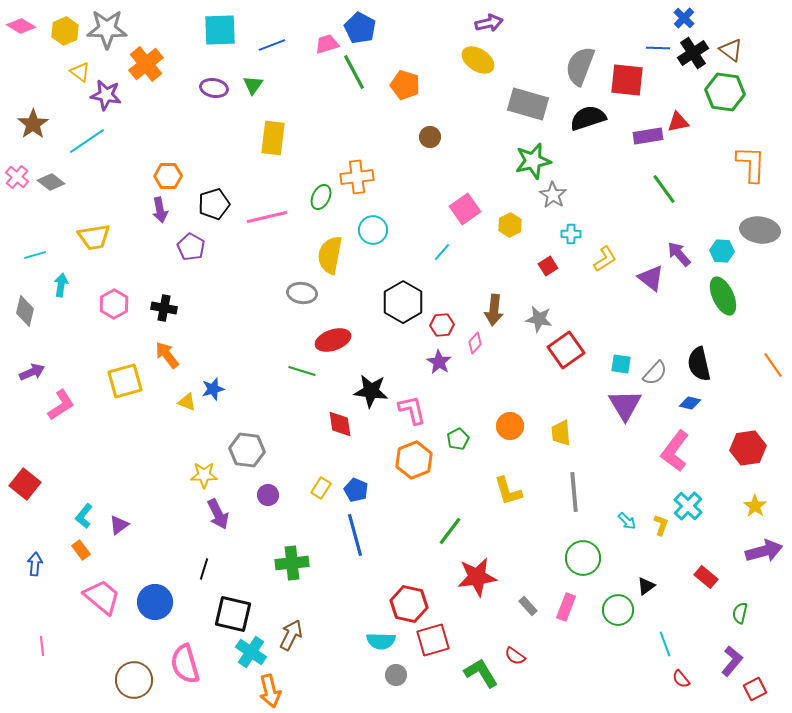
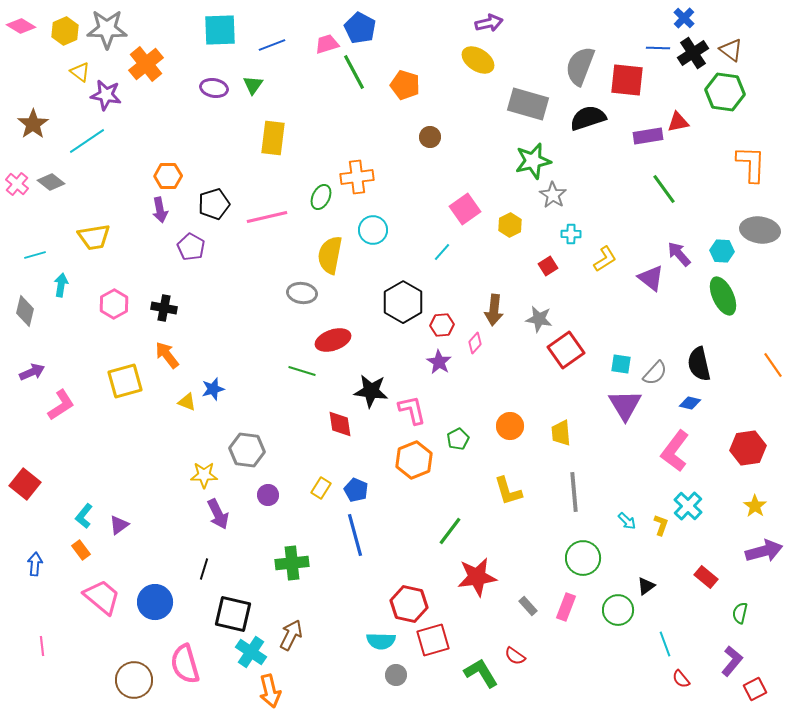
pink cross at (17, 177): moved 7 px down
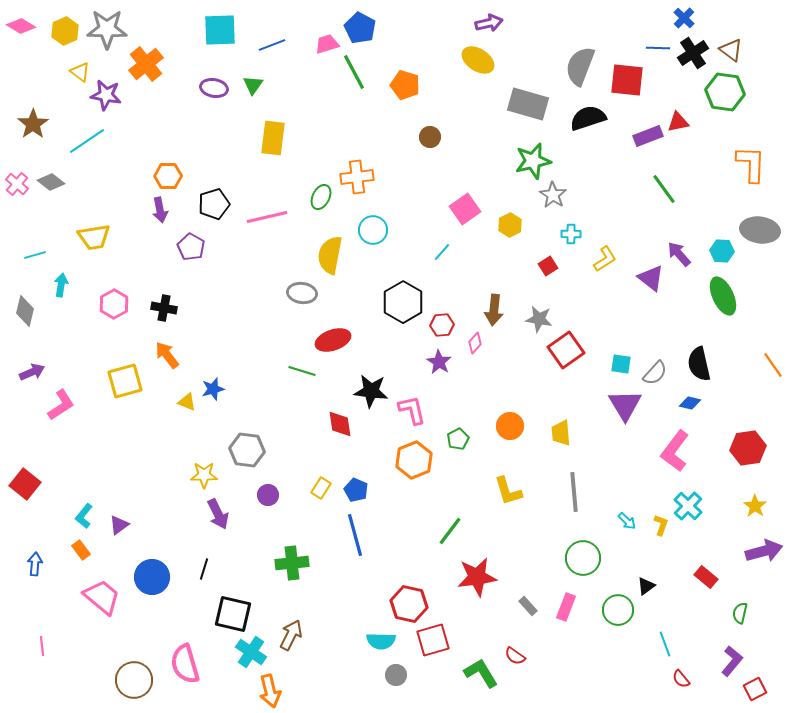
purple rectangle at (648, 136): rotated 12 degrees counterclockwise
blue circle at (155, 602): moved 3 px left, 25 px up
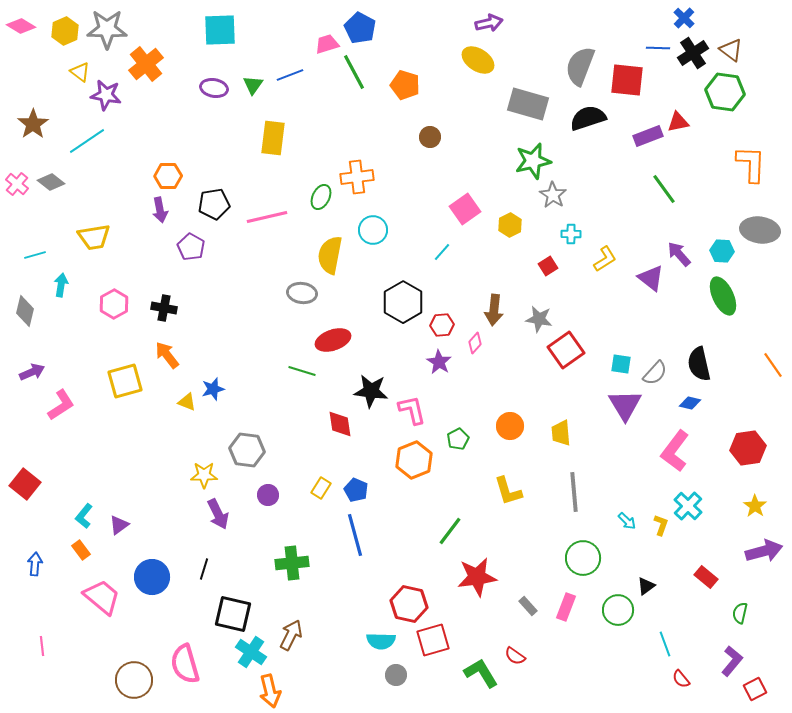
blue line at (272, 45): moved 18 px right, 30 px down
black pentagon at (214, 204): rotated 8 degrees clockwise
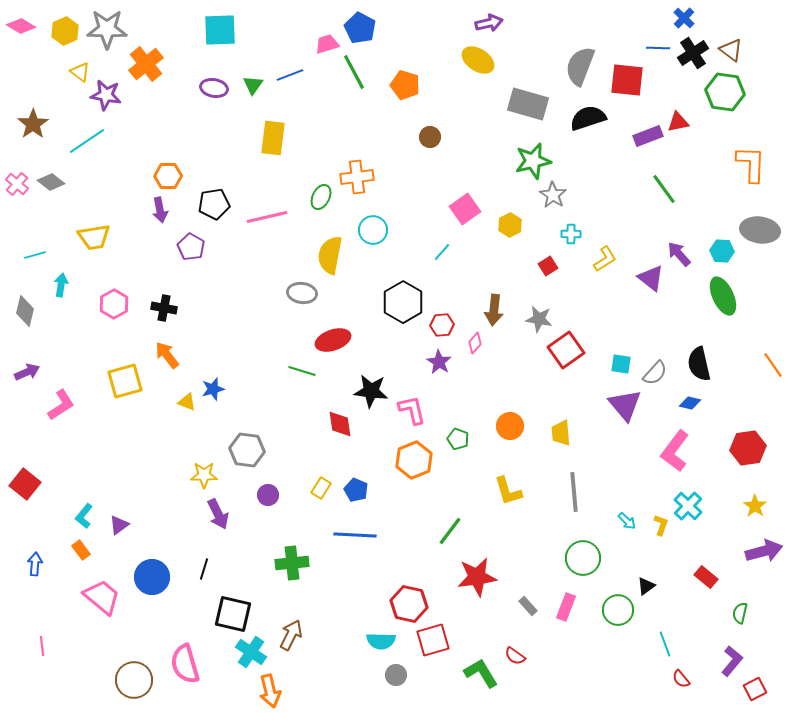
purple arrow at (32, 372): moved 5 px left
purple triangle at (625, 405): rotated 9 degrees counterclockwise
green pentagon at (458, 439): rotated 25 degrees counterclockwise
blue line at (355, 535): rotated 72 degrees counterclockwise
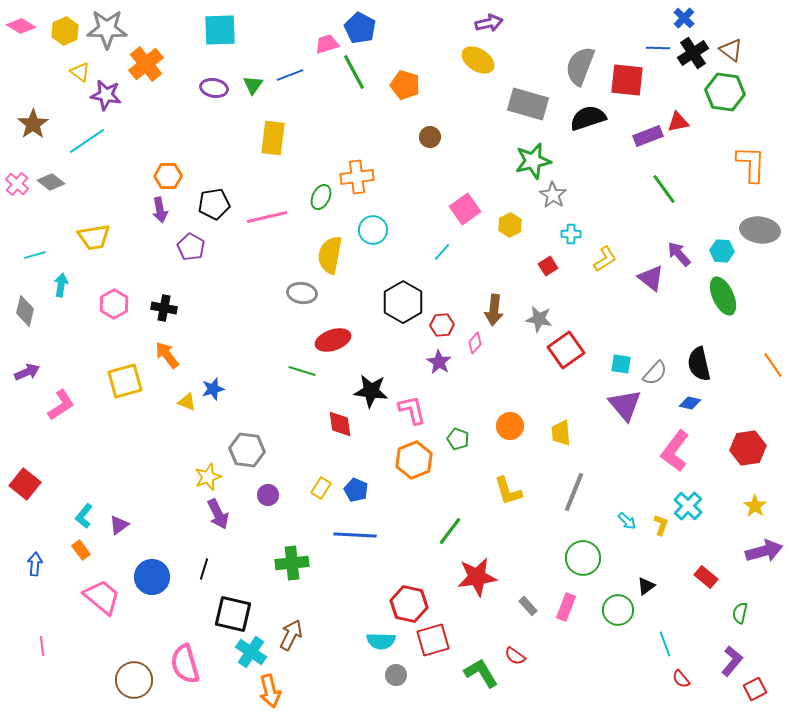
yellow star at (204, 475): moved 4 px right, 2 px down; rotated 20 degrees counterclockwise
gray line at (574, 492): rotated 27 degrees clockwise
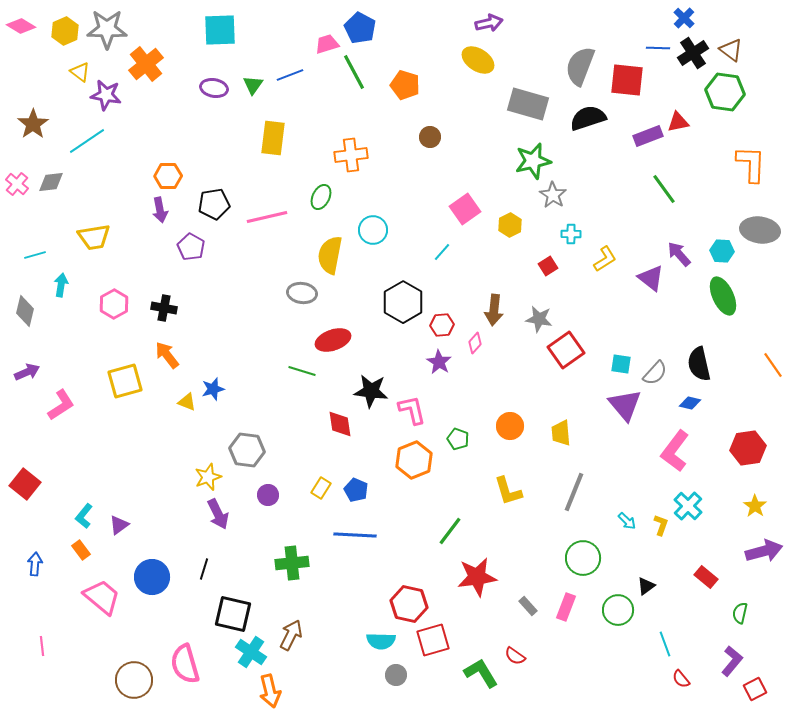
orange cross at (357, 177): moved 6 px left, 22 px up
gray diamond at (51, 182): rotated 44 degrees counterclockwise
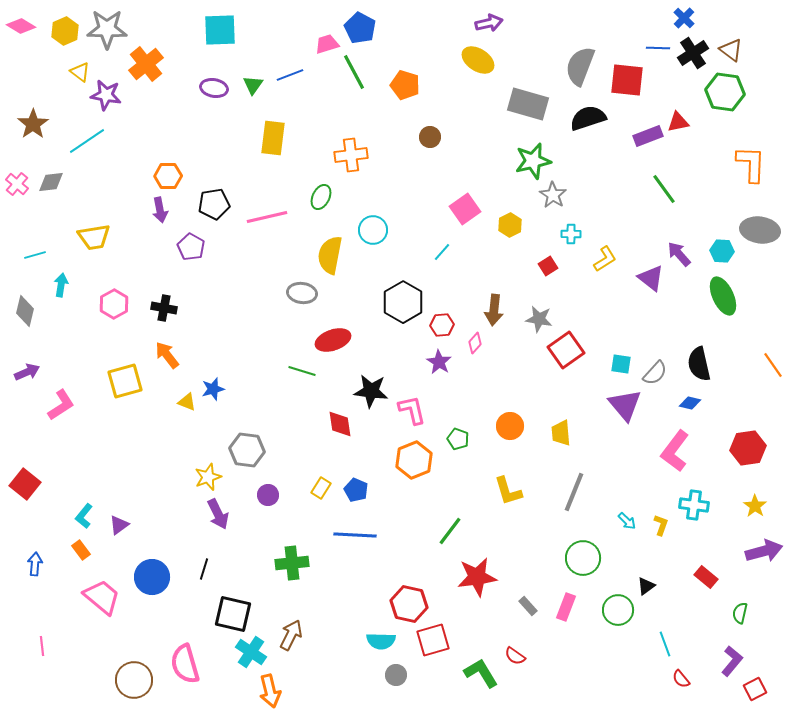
cyan cross at (688, 506): moved 6 px right, 1 px up; rotated 36 degrees counterclockwise
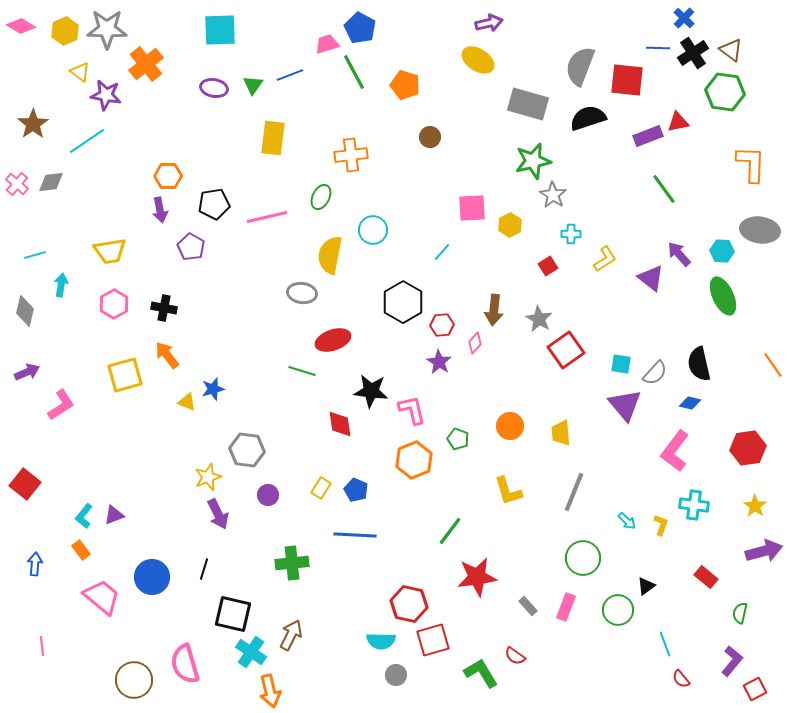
pink square at (465, 209): moved 7 px right, 1 px up; rotated 32 degrees clockwise
yellow trapezoid at (94, 237): moved 16 px right, 14 px down
gray star at (539, 319): rotated 20 degrees clockwise
yellow square at (125, 381): moved 6 px up
purple triangle at (119, 525): moved 5 px left, 10 px up; rotated 15 degrees clockwise
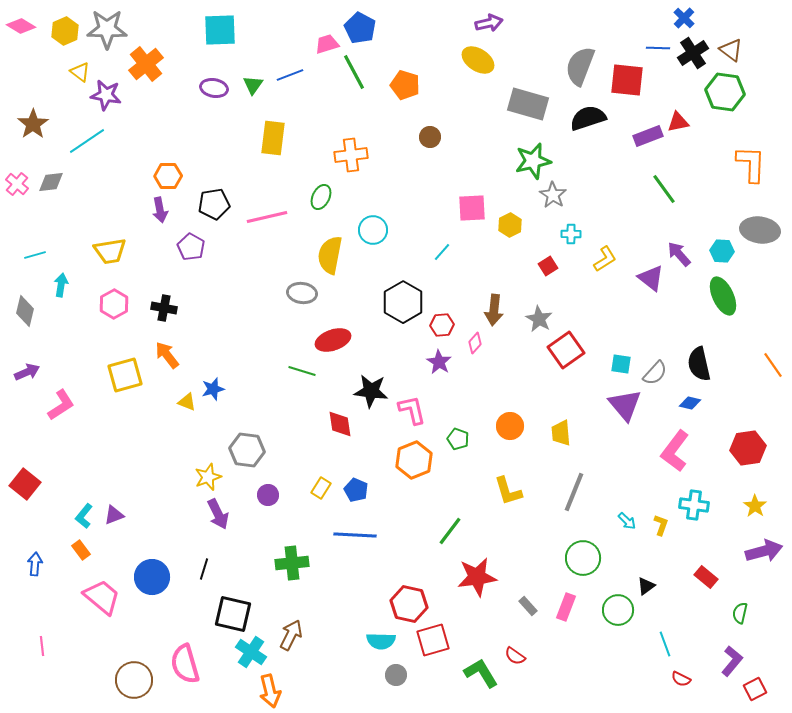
red semicircle at (681, 679): rotated 24 degrees counterclockwise
